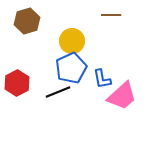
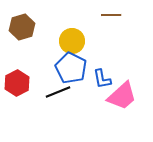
brown hexagon: moved 5 px left, 6 px down
blue pentagon: rotated 20 degrees counterclockwise
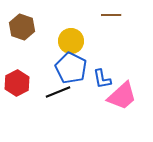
brown hexagon: rotated 25 degrees counterclockwise
yellow circle: moved 1 px left
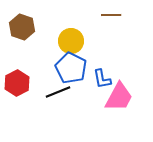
pink trapezoid: moved 3 px left, 1 px down; rotated 20 degrees counterclockwise
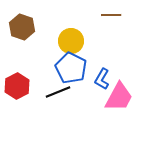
blue L-shape: rotated 40 degrees clockwise
red hexagon: moved 3 px down
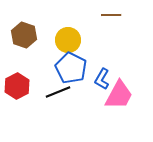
brown hexagon: moved 2 px right, 8 px down
yellow circle: moved 3 px left, 1 px up
pink trapezoid: moved 2 px up
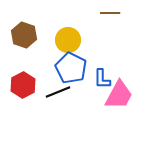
brown line: moved 1 px left, 2 px up
blue L-shape: rotated 30 degrees counterclockwise
red hexagon: moved 6 px right, 1 px up
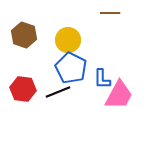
red hexagon: moved 4 px down; rotated 25 degrees counterclockwise
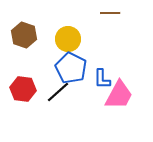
yellow circle: moved 1 px up
black line: rotated 20 degrees counterclockwise
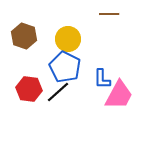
brown line: moved 1 px left, 1 px down
brown hexagon: moved 1 px down
blue pentagon: moved 6 px left, 1 px up
red hexagon: moved 6 px right
